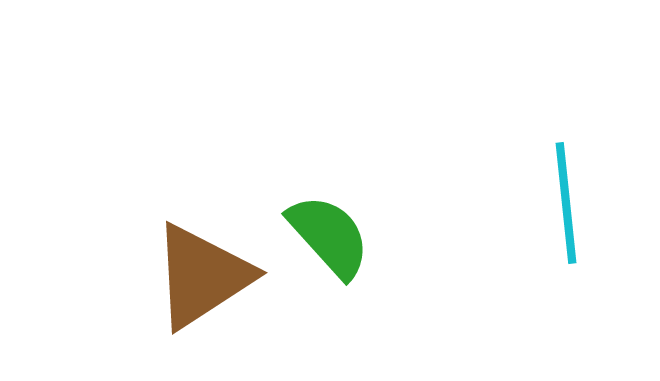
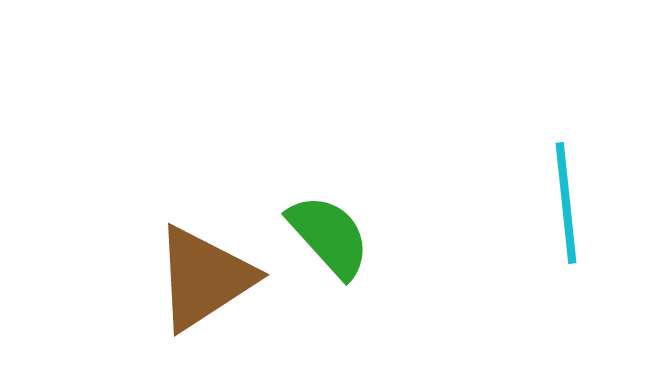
brown triangle: moved 2 px right, 2 px down
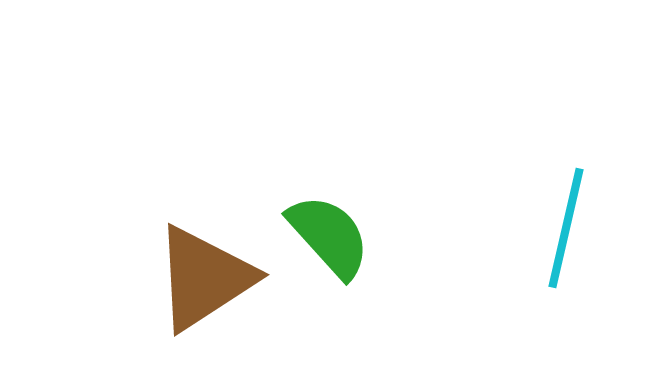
cyan line: moved 25 px down; rotated 19 degrees clockwise
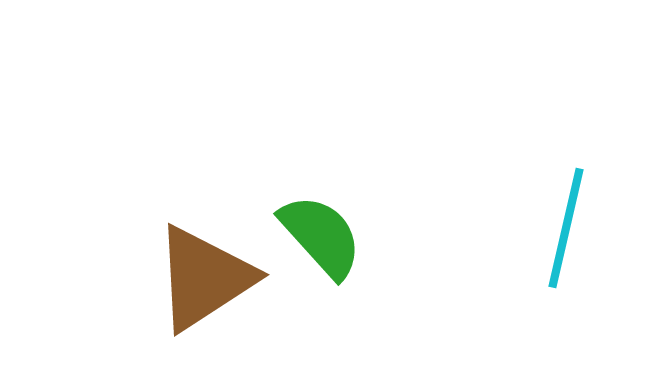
green semicircle: moved 8 px left
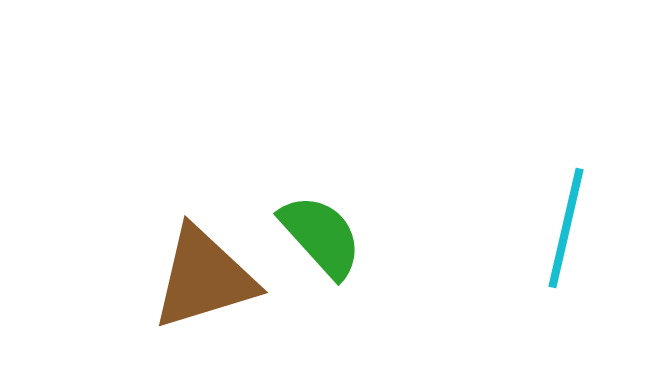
brown triangle: rotated 16 degrees clockwise
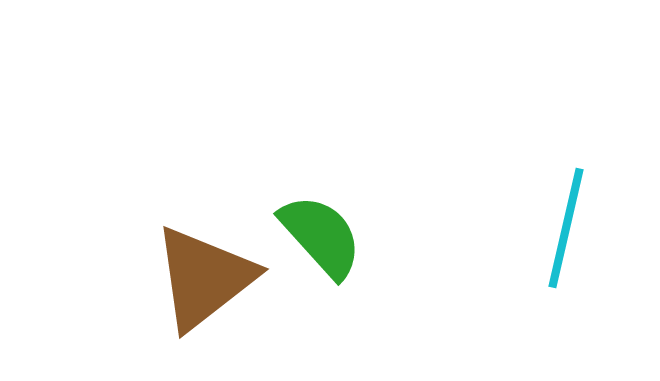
brown triangle: rotated 21 degrees counterclockwise
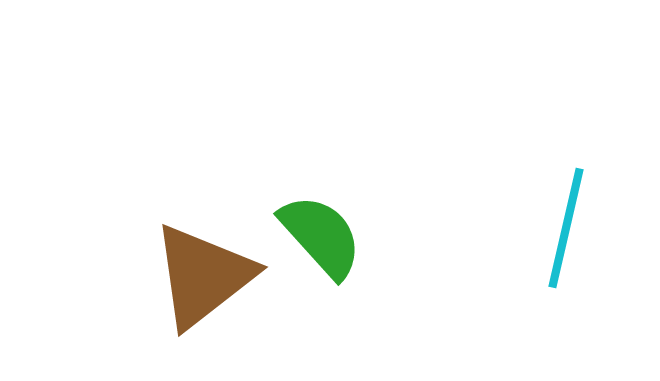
brown triangle: moved 1 px left, 2 px up
